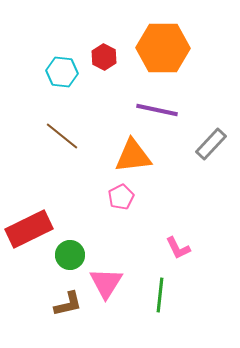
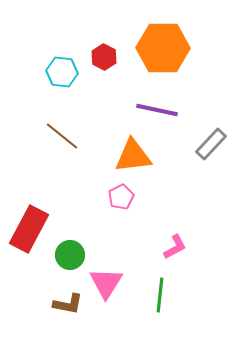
red rectangle: rotated 36 degrees counterclockwise
pink L-shape: moved 3 px left, 1 px up; rotated 92 degrees counterclockwise
brown L-shape: rotated 24 degrees clockwise
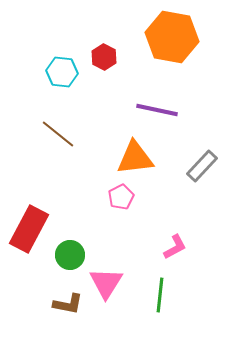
orange hexagon: moved 9 px right, 11 px up; rotated 9 degrees clockwise
brown line: moved 4 px left, 2 px up
gray rectangle: moved 9 px left, 22 px down
orange triangle: moved 2 px right, 2 px down
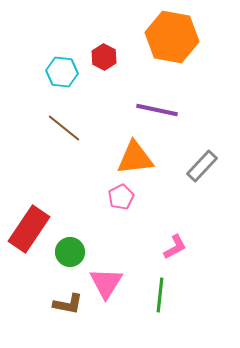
brown line: moved 6 px right, 6 px up
red rectangle: rotated 6 degrees clockwise
green circle: moved 3 px up
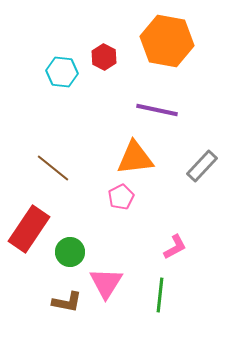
orange hexagon: moved 5 px left, 4 px down
brown line: moved 11 px left, 40 px down
brown L-shape: moved 1 px left, 2 px up
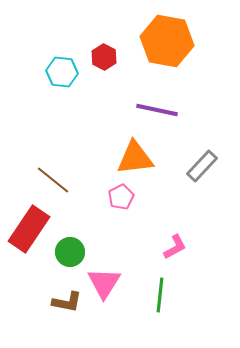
brown line: moved 12 px down
pink triangle: moved 2 px left
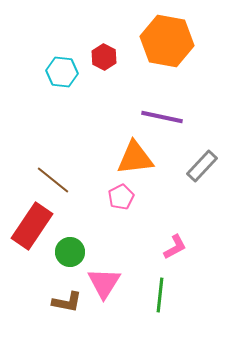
purple line: moved 5 px right, 7 px down
red rectangle: moved 3 px right, 3 px up
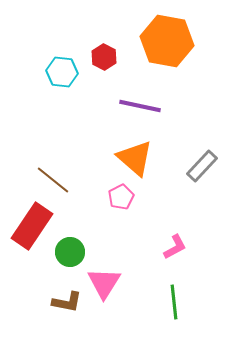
purple line: moved 22 px left, 11 px up
orange triangle: rotated 48 degrees clockwise
green line: moved 14 px right, 7 px down; rotated 12 degrees counterclockwise
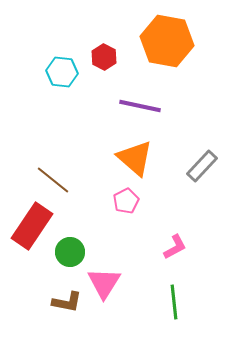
pink pentagon: moved 5 px right, 4 px down
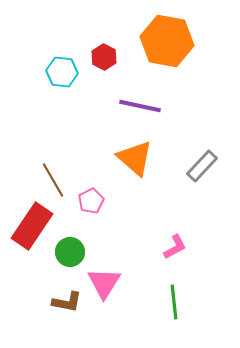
brown line: rotated 21 degrees clockwise
pink pentagon: moved 35 px left
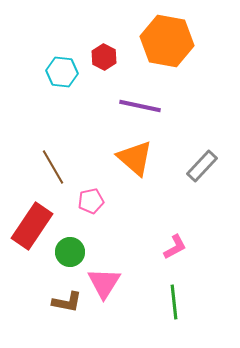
brown line: moved 13 px up
pink pentagon: rotated 15 degrees clockwise
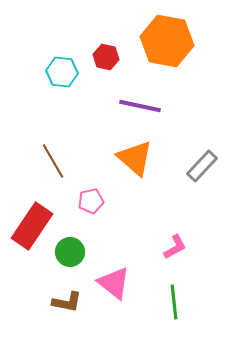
red hexagon: moved 2 px right; rotated 15 degrees counterclockwise
brown line: moved 6 px up
pink triangle: moved 10 px right; rotated 24 degrees counterclockwise
